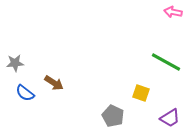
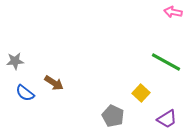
gray star: moved 2 px up
yellow square: rotated 24 degrees clockwise
purple trapezoid: moved 3 px left, 1 px down
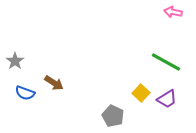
gray star: rotated 30 degrees counterclockwise
blue semicircle: rotated 18 degrees counterclockwise
purple trapezoid: moved 20 px up
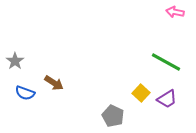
pink arrow: moved 2 px right
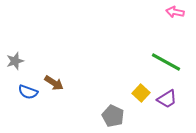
gray star: rotated 18 degrees clockwise
blue semicircle: moved 3 px right, 1 px up
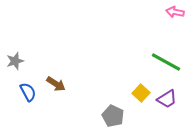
brown arrow: moved 2 px right, 1 px down
blue semicircle: rotated 138 degrees counterclockwise
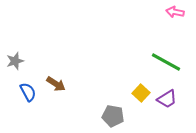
gray pentagon: rotated 15 degrees counterclockwise
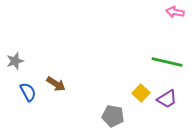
green line: moved 1 px right; rotated 16 degrees counterclockwise
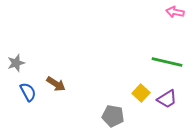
gray star: moved 1 px right, 2 px down
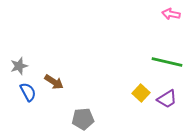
pink arrow: moved 4 px left, 2 px down
gray star: moved 3 px right, 3 px down
brown arrow: moved 2 px left, 2 px up
gray pentagon: moved 30 px left, 3 px down; rotated 15 degrees counterclockwise
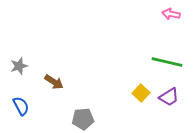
blue semicircle: moved 7 px left, 14 px down
purple trapezoid: moved 2 px right, 2 px up
